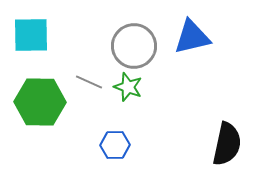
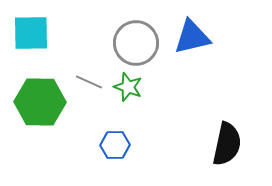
cyan square: moved 2 px up
gray circle: moved 2 px right, 3 px up
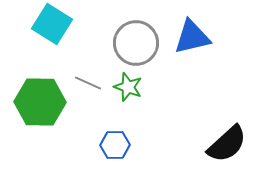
cyan square: moved 21 px right, 9 px up; rotated 33 degrees clockwise
gray line: moved 1 px left, 1 px down
black semicircle: rotated 36 degrees clockwise
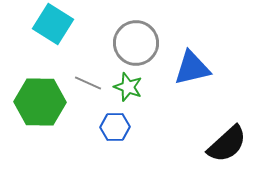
cyan square: moved 1 px right
blue triangle: moved 31 px down
blue hexagon: moved 18 px up
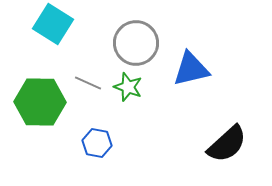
blue triangle: moved 1 px left, 1 px down
blue hexagon: moved 18 px left, 16 px down; rotated 12 degrees clockwise
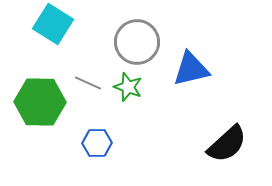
gray circle: moved 1 px right, 1 px up
blue hexagon: rotated 12 degrees counterclockwise
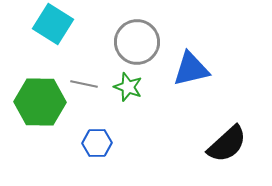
gray line: moved 4 px left, 1 px down; rotated 12 degrees counterclockwise
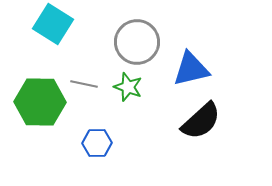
black semicircle: moved 26 px left, 23 px up
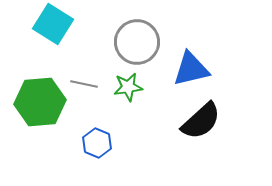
green star: rotated 28 degrees counterclockwise
green hexagon: rotated 6 degrees counterclockwise
blue hexagon: rotated 24 degrees clockwise
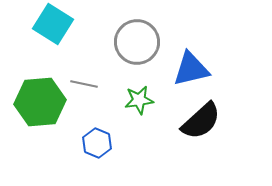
green star: moved 11 px right, 13 px down
